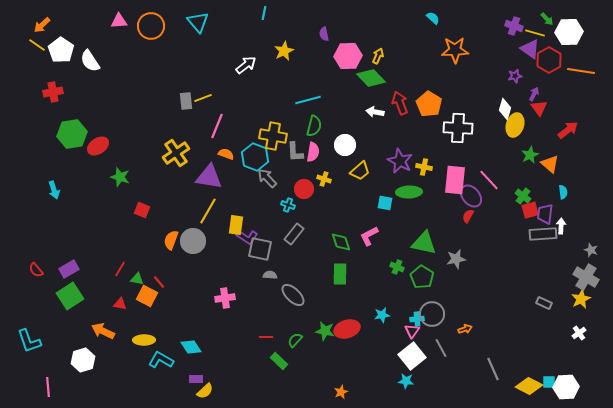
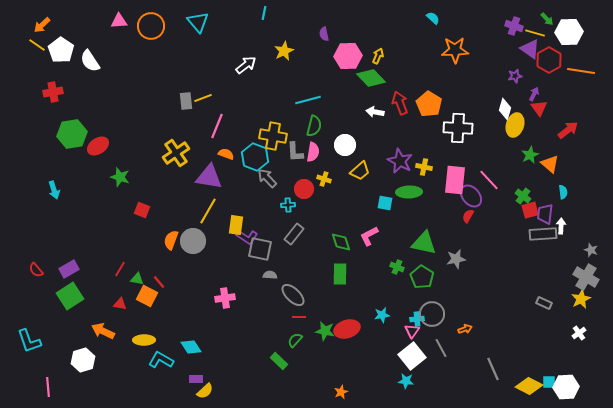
cyan cross at (288, 205): rotated 24 degrees counterclockwise
red line at (266, 337): moved 33 px right, 20 px up
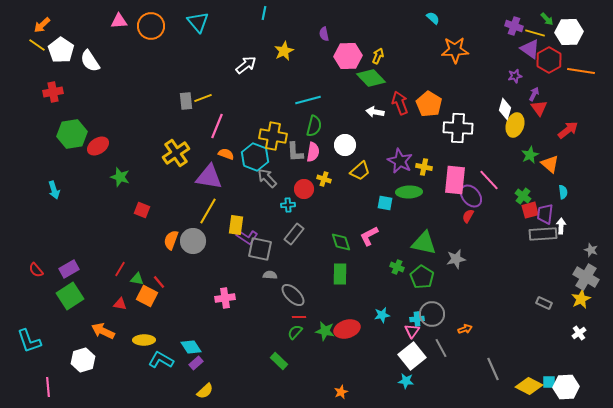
green semicircle at (295, 340): moved 8 px up
purple rectangle at (196, 379): moved 16 px up; rotated 40 degrees counterclockwise
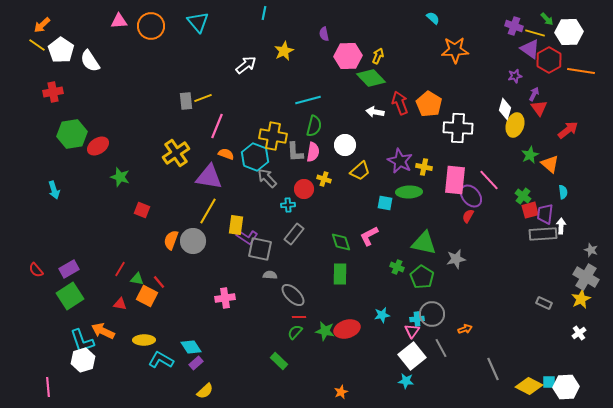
cyan L-shape at (29, 341): moved 53 px right
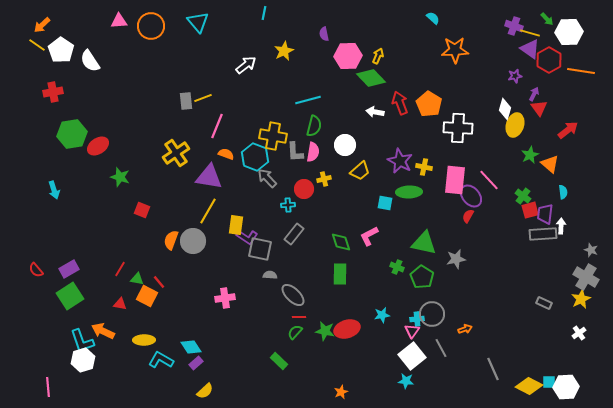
yellow line at (535, 33): moved 5 px left
yellow cross at (324, 179): rotated 32 degrees counterclockwise
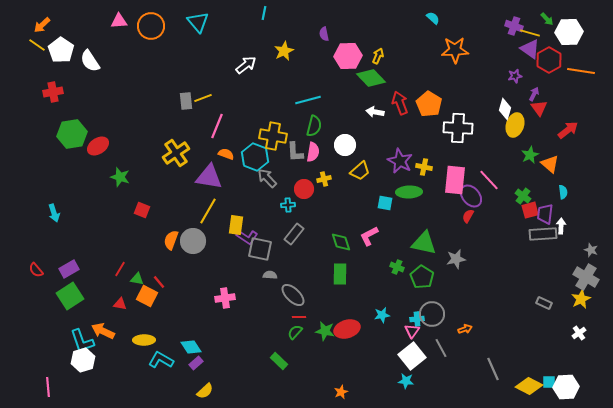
cyan arrow at (54, 190): moved 23 px down
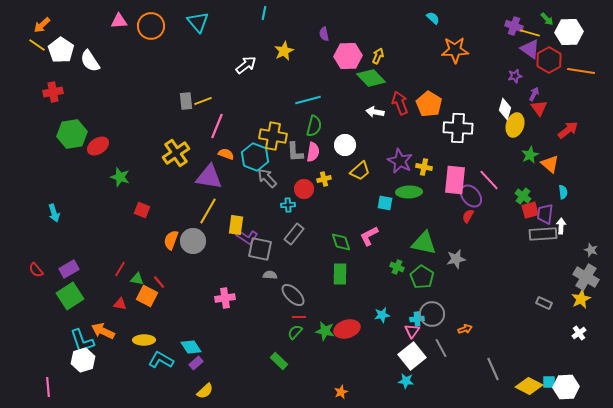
yellow line at (203, 98): moved 3 px down
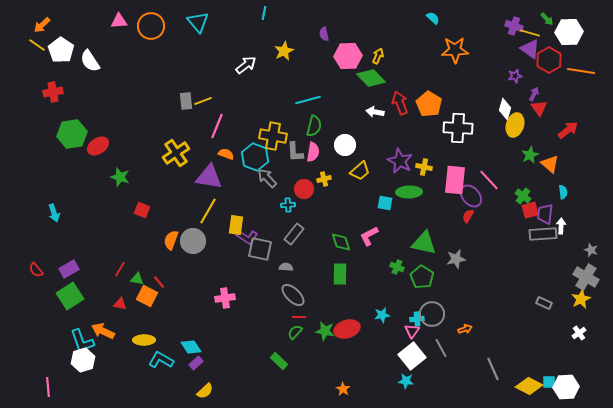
gray semicircle at (270, 275): moved 16 px right, 8 px up
orange star at (341, 392): moved 2 px right, 3 px up; rotated 16 degrees counterclockwise
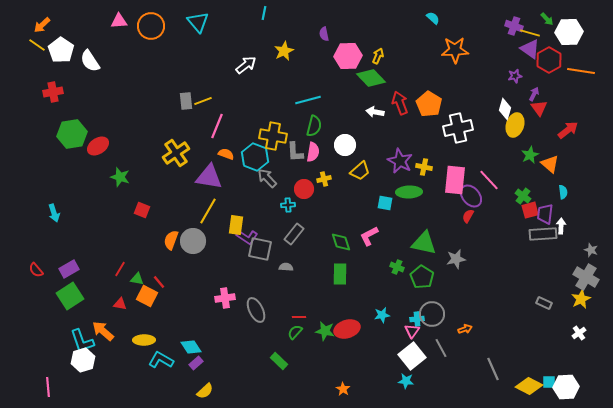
white cross at (458, 128): rotated 16 degrees counterclockwise
gray ellipse at (293, 295): moved 37 px left, 15 px down; rotated 20 degrees clockwise
orange arrow at (103, 331): rotated 15 degrees clockwise
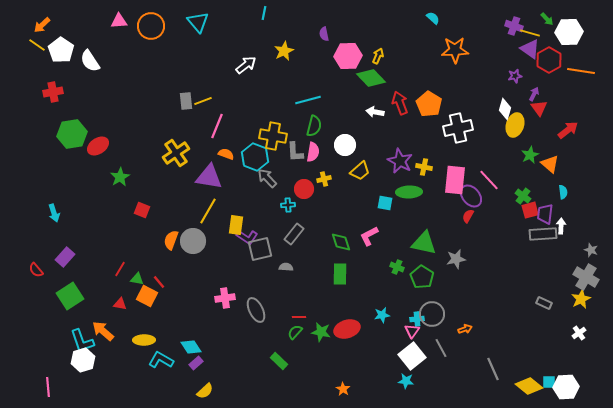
green star at (120, 177): rotated 24 degrees clockwise
gray square at (260, 249): rotated 25 degrees counterclockwise
purple rectangle at (69, 269): moved 4 px left, 12 px up; rotated 18 degrees counterclockwise
green star at (325, 331): moved 4 px left, 1 px down
yellow diamond at (529, 386): rotated 12 degrees clockwise
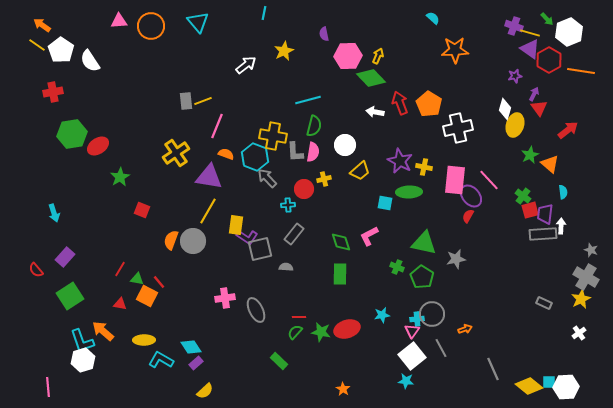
orange arrow at (42, 25): rotated 78 degrees clockwise
white hexagon at (569, 32): rotated 20 degrees counterclockwise
